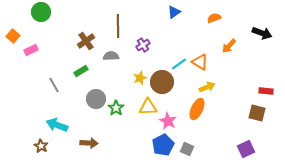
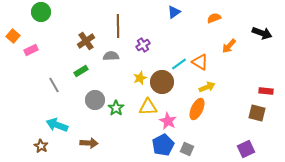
gray circle: moved 1 px left, 1 px down
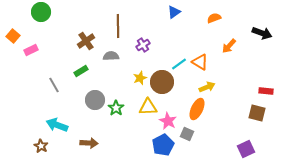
gray square: moved 15 px up
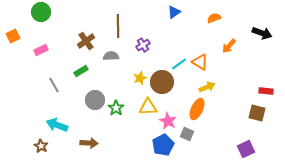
orange square: rotated 24 degrees clockwise
pink rectangle: moved 10 px right
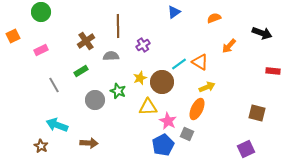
red rectangle: moved 7 px right, 20 px up
green star: moved 2 px right, 17 px up; rotated 14 degrees counterclockwise
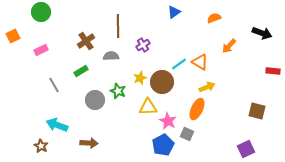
brown square: moved 2 px up
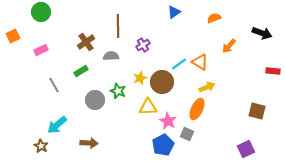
brown cross: moved 1 px down
cyan arrow: rotated 60 degrees counterclockwise
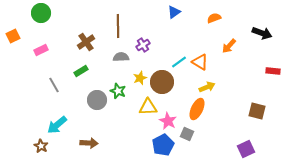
green circle: moved 1 px down
gray semicircle: moved 10 px right, 1 px down
cyan line: moved 2 px up
gray circle: moved 2 px right
